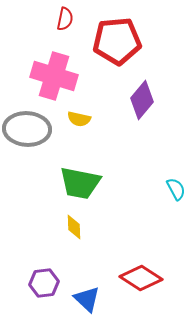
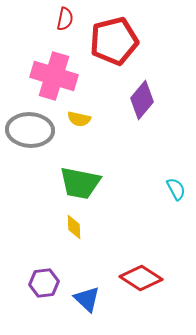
red pentagon: moved 3 px left; rotated 9 degrees counterclockwise
gray ellipse: moved 3 px right, 1 px down
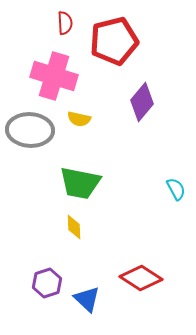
red semicircle: moved 4 px down; rotated 15 degrees counterclockwise
purple diamond: moved 2 px down
purple hexagon: moved 3 px right; rotated 12 degrees counterclockwise
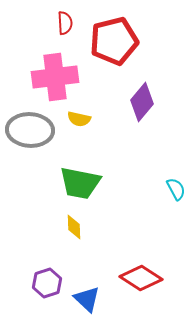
pink cross: moved 1 px right, 1 px down; rotated 24 degrees counterclockwise
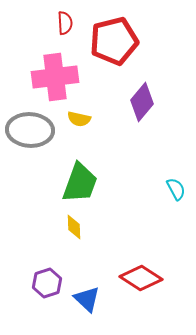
green trapezoid: rotated 81 degrees counterclockwise
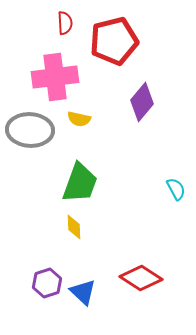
blue triangle: moved 4 px left, 7 px up
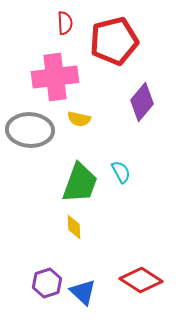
cyan semicircle: moved 55 px left, 17 px up
red diamond: moved 2 px down
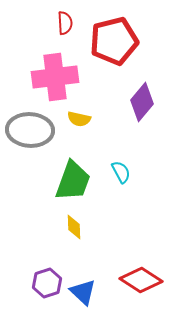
green trapezoid: moved 7 px left, 2 px up
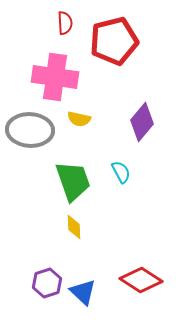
pink cross: rotated 15 degrees clockwise
purple diamond: moved 20 px down
green trapezoid: rotated 39 degrees counterclockwise
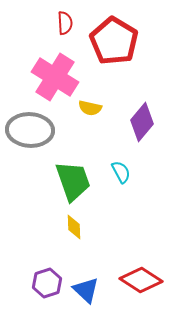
red pentagon: rotated 27 degrees counterclockwise
pink cross: rotated 24 degrees clockwise
yellow semicircle: moved 11 px right, 11 px up
blue triangle: moved 3 px right, 2 px up
